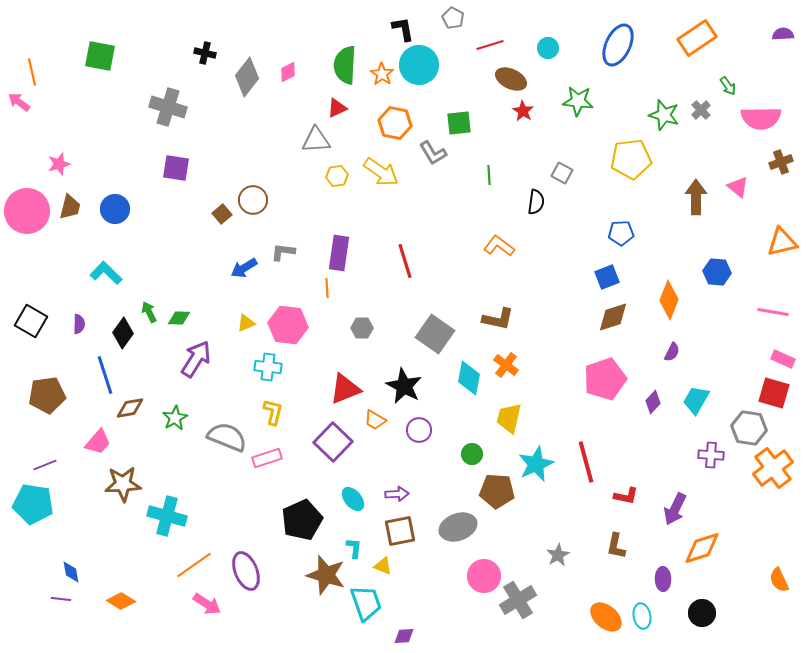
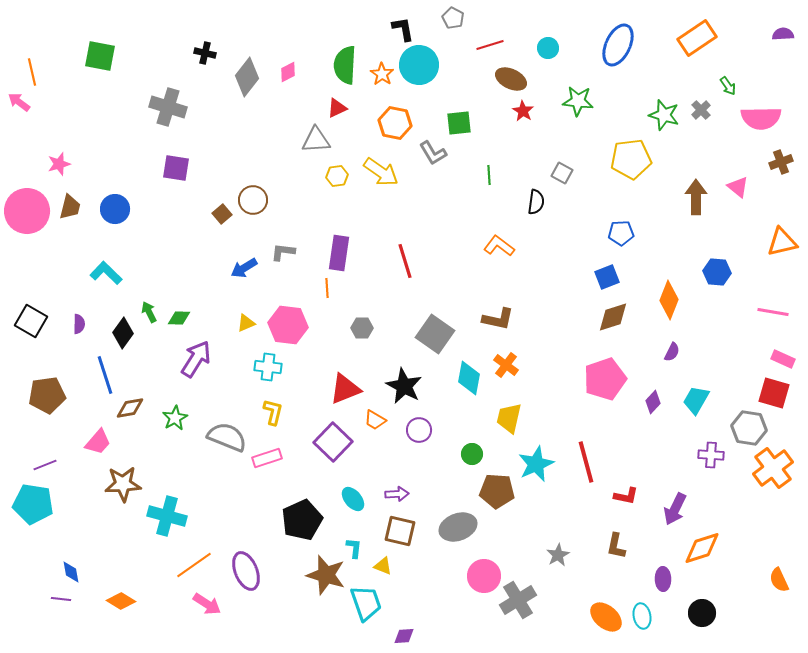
brown square at (400, 531): rotated 24 degrees clockwise
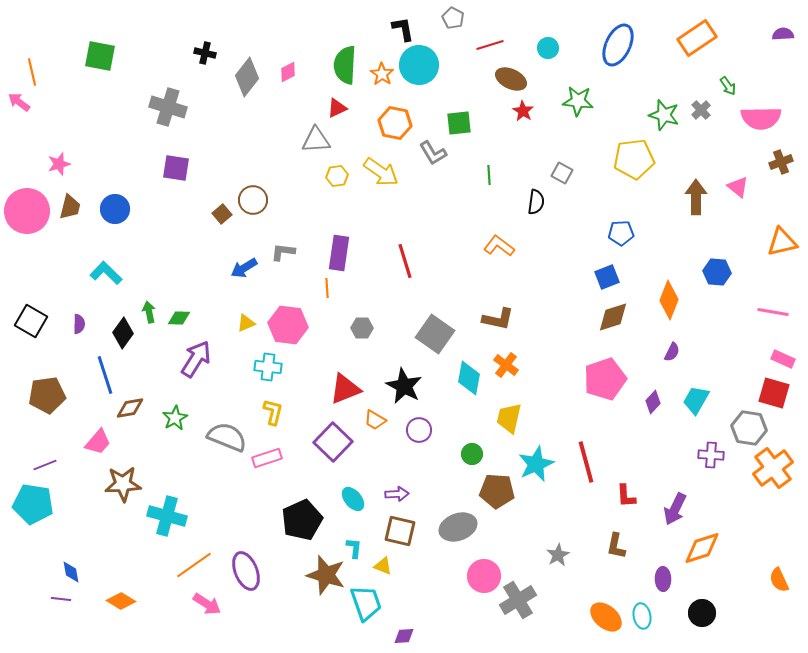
yellow pentagon at (631, 159): moved 3 px right
green arrow at (149, 312): rotated 15 degrees clockwise
red L-shape at (626, 496): rotated 75 degrees clockwise
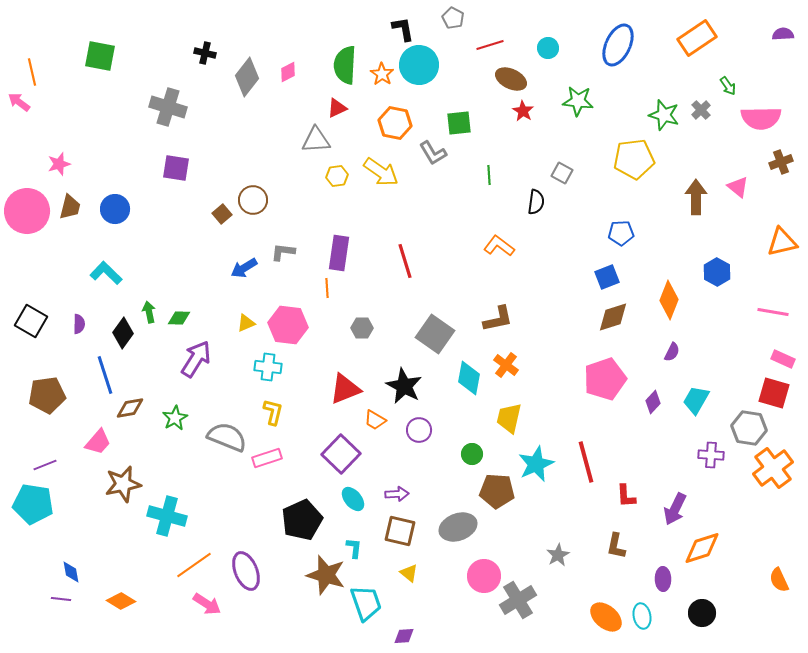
blue hexagon at (717, 272): rotated 24 degrees clockwise
brown L-shape at (498, 319): rotated 24 degrees counterclockwise
purple square at (333, 442): moved 8 px right, 12 px down
brown star at (123, 484): rotated 9 degrees counterclockwise
yellow triangle at (383, 566): moved 26 px right, 7 px down; rotated 18 degrees clockwise
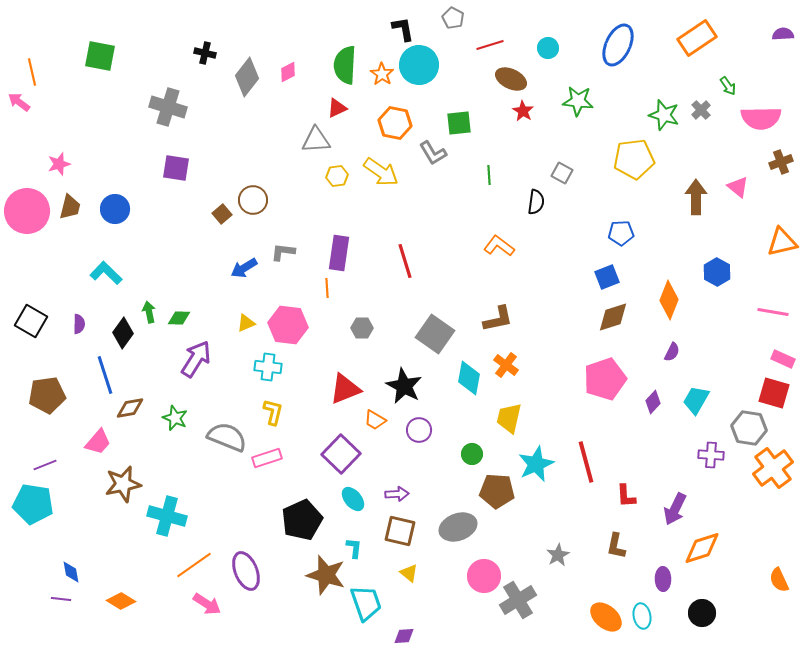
green star at (175, 418): rotated 20 degrees counterclockwise
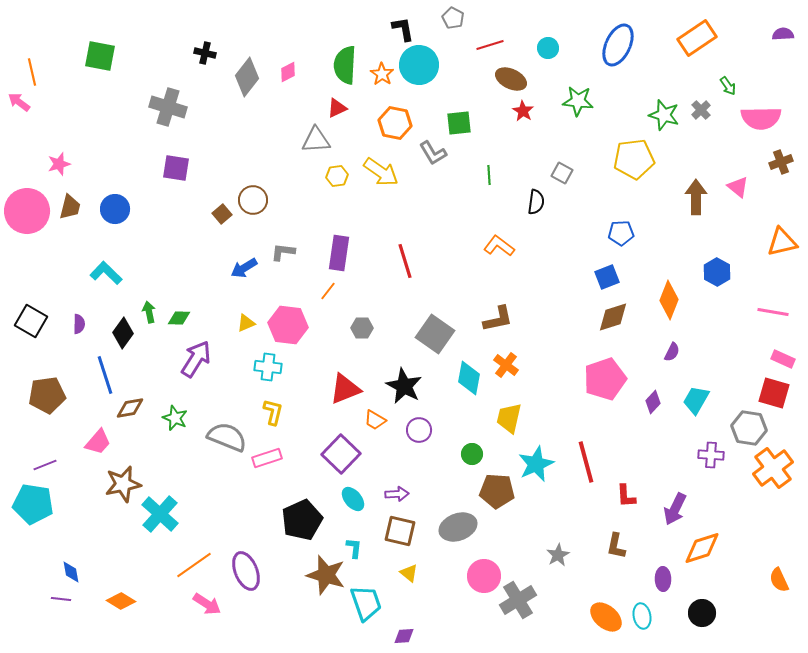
orange line at (327, 288): moved 1 px right, 3 px down; rotated 42 degrees clockwise
cyan cross at (167, 516): moved 7 px left, 2 px up; rotated 27 degrees clockwise
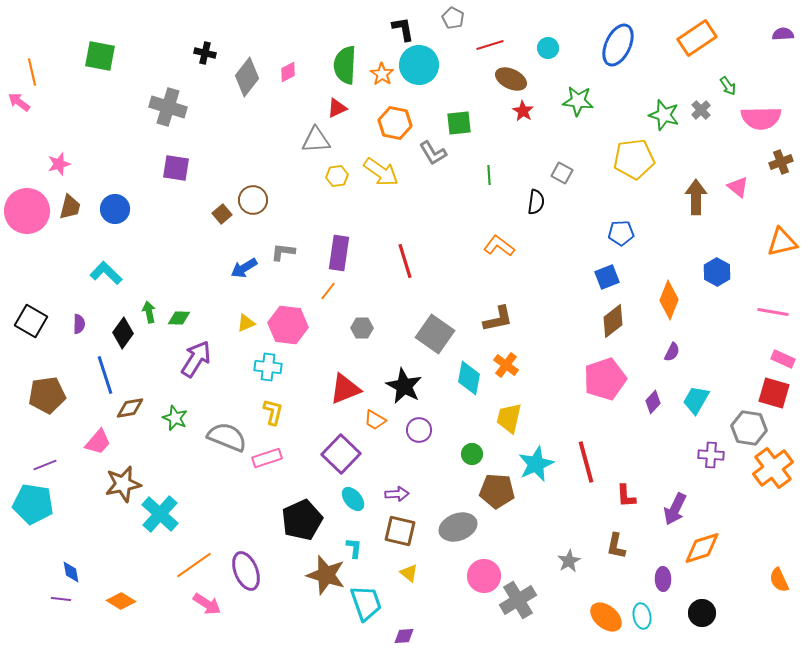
brown diamond at (613, 317): moved 4 px down; rotated 20 degrees counterclockwise
gray star at (558, 555): moved 11 px right, 6 px down
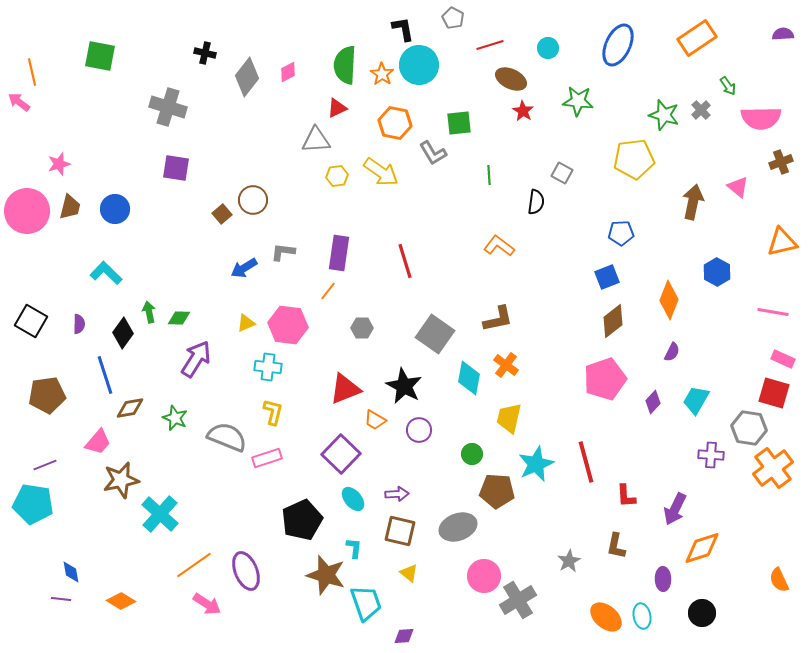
brown arrow at (696, 197): moved 3 px left, 5 px down; rotated 12 degrees clockwise
brown star at (123, 484): moved 2 px left, 4 px up
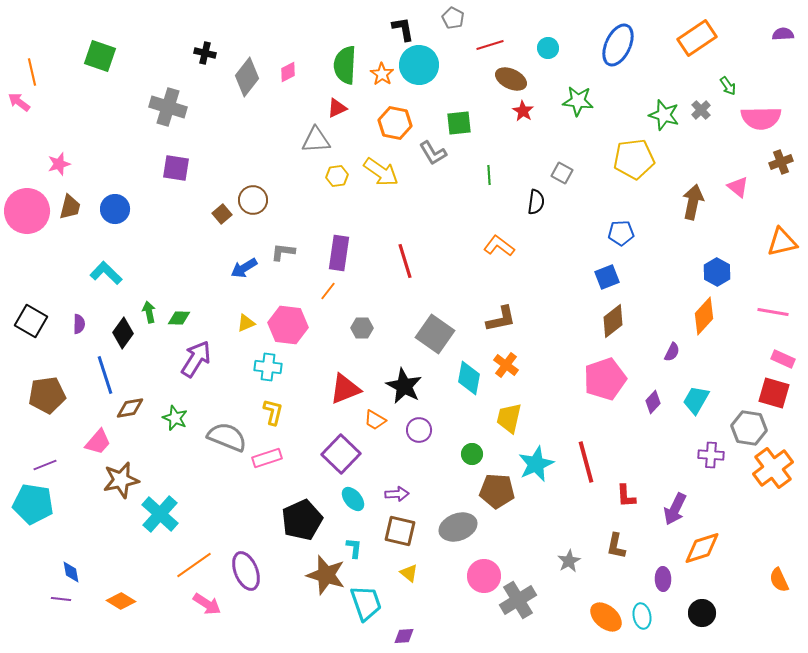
green square at (100, 56): rotated 8 degrees clockwise
orange diamond at (669, 300): moved 35 px right, 16 px down; rotated 21 degrees clockwise
brown L-shape at (498, 319): moved 3 px right
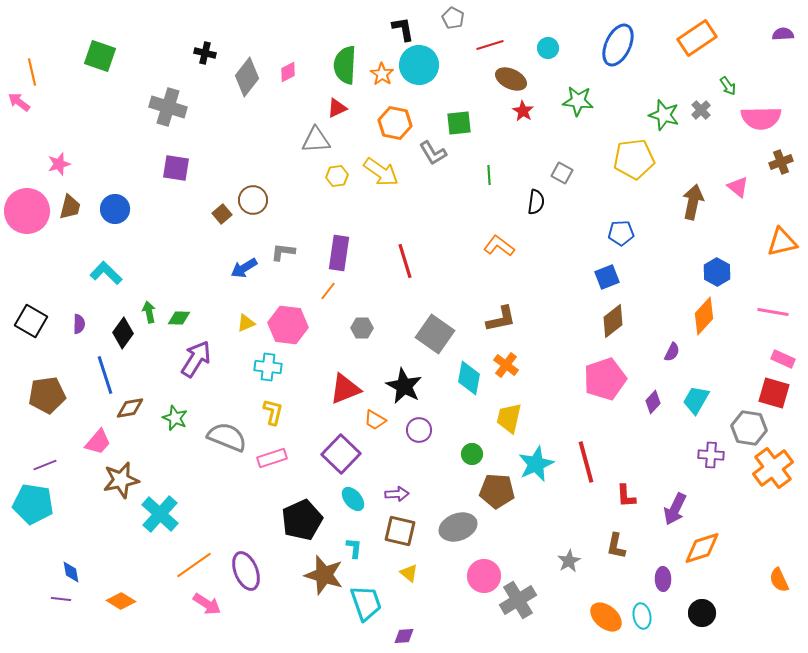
pink rectangle at (267, 458): moved 5 px right
brown star at (326, 575): moved 2 px left
